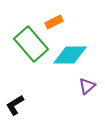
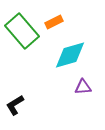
green rectangle: moved 9 px left, 13 px up
cyan diamond: rotated 16 degrees counterclockwise
purple triangle: moved 4 px left, 1 px down; rotated 36 degrees clockwise
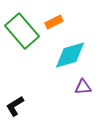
black L-shape: moved 1 px down
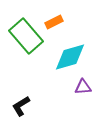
green rectangle: moved 4 px right, 5 px down
cyan diamond: moved 2 px down
black L-shape: moved 6 px right
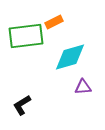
green rectangle: rotated 56 degrees counterclockwise
black L-shape: moved 1 px right, 1 px up
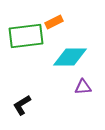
cyan diamond: rotated 16 degrees clockwise
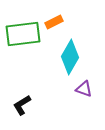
green rectangle: moved 3 px left, 2 px up
cyan diamond: rotated 60 degrees counterclockwise
purple triangle: moved 1 px right, 2 px down; rotated 24 degrees clockwise
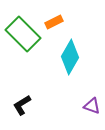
green rectangle: rotated 52 degrees clockwise
purple triangle: moved 8 px right, 17 px down
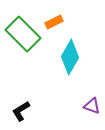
black L-shape: moved 1 px left, 6 px down
